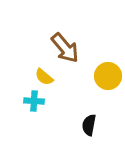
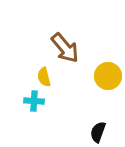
yellow semicircle: rotated 36 degrees clockwise
black semicircle: moved 9 px right, 7 px down; rotated 10 degrees clockwise
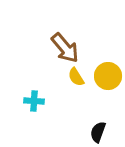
yellow semicircle: moved 32 px right; rotated 18 degrees counterclockwise
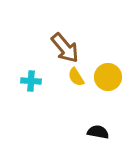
yellow circle: moved 1 px down
cyan cross: moved 3 px left, 20 px up
black semicircle: rotated 80 degrees clockwise
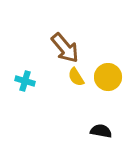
cyan cross: moved 6 px left; rotated 12 degrees clockwise
black semicircle: moved 3 px right, 1 px up
